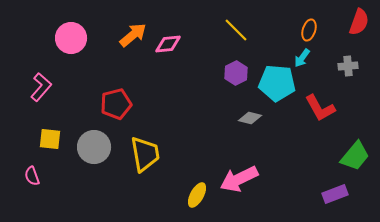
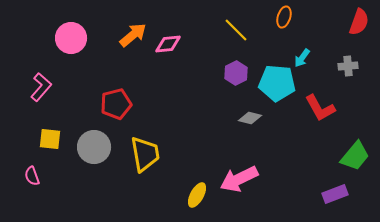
orange ellipse: moved 25 px left, 13 px up
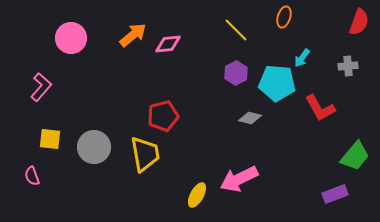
red pentagon: moved 47 px right, 12 px down
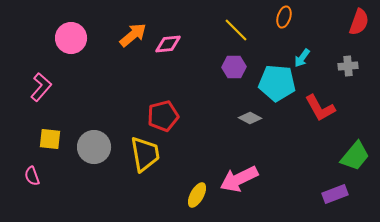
purple hexagon: moved 2 px left, 6 px up; rotated 25 degrees clockwise
gray diamond: rotated 15 degrees clockwise
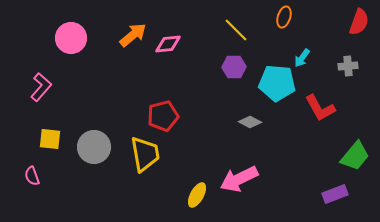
gray diamond: moved 4 px down
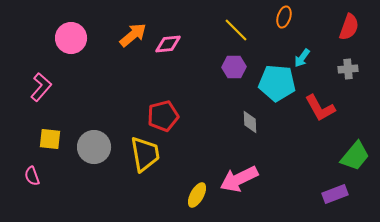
red semicircle: moved 10 px left, 5 px down
gray cross: moved 3 px down
gray diamond: rotated 60 degrees clockwise
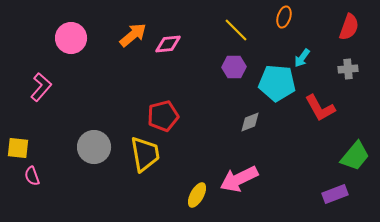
gray diamond: rotated 70 degrees clockwise
yellow square: moved 32 px left, 9 px down
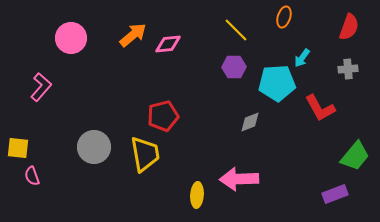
cyan pentagon: rotated 9 degrees counterclockwise
pink arrow: rotated 24 degrees clockwise
yellow ellipse: rotated 25 degrees counterclockwise
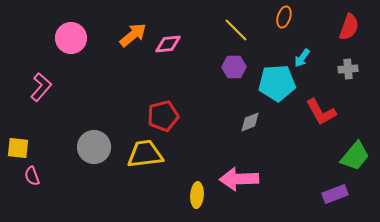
red L-shape: moved 1 px right, 4 px down
yellow trapezoid: rotated 87 degrees counterclockwise
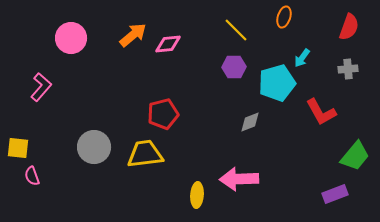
cyan pentagon: rotated 12 degrees counterclockwise
red pentagon: moved 2 px up
